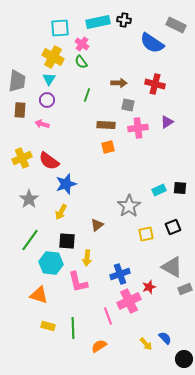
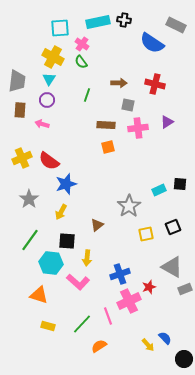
black square at (180, 188): moved 4 px up
pink L-shape at (78, 282): rotated 35 degrees counterclockwise
green line at (73, 328): moved 9 px right, 4 px up; rotated 45 degrees clockwise
yellow arrow at (146, 344): moved 2 px right, 1 px down
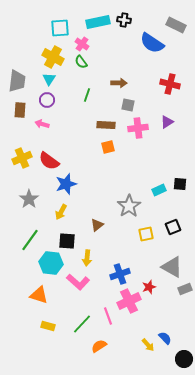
red cross at (155, 84): moved 15 px right
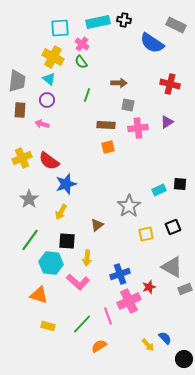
cyan triangle at (49, 79): rotated 24 degrees counterclockwise
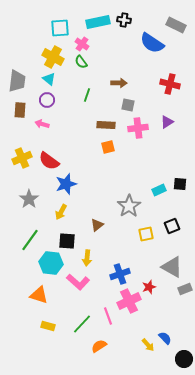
black square at (173, 227): moved 1 px left, 1 px up
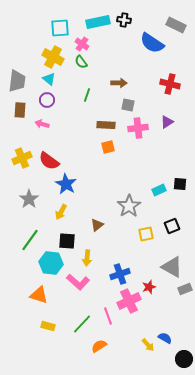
blue star at (66, 184): rotated 25 degrees counterclockwise
blue semicircle at (165, 338): rotated 16 degrees counterclockwise
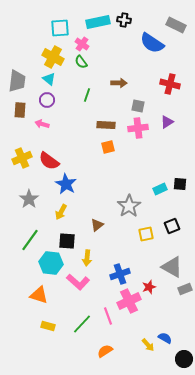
gray square at (128, 105): moved 10 px right, 1 px down
cyan rectangle at (159, 190): moved 1 px right, 1 px up
orange semicircle at (99, 346): moved 6 px right, 5 px down
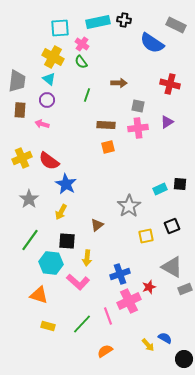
yellow square at (146, 234): moved 2 px down
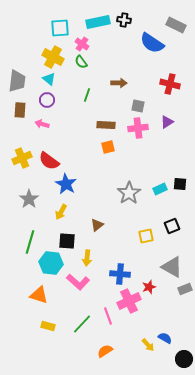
gray star at (129, 206): moved 13 px up
green line at (30, 240): moved 2 px down; rotated 20 degrees counterclockwise
blue cross at (120, 274): rotated 24 degrees clockwise
